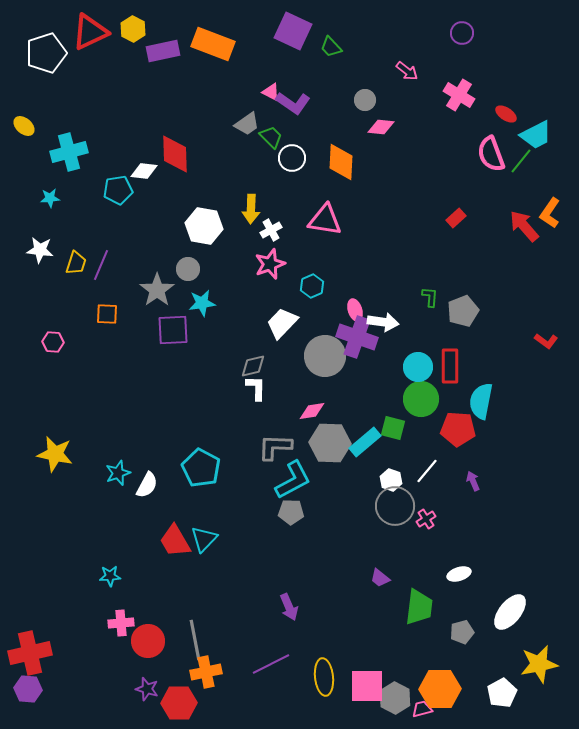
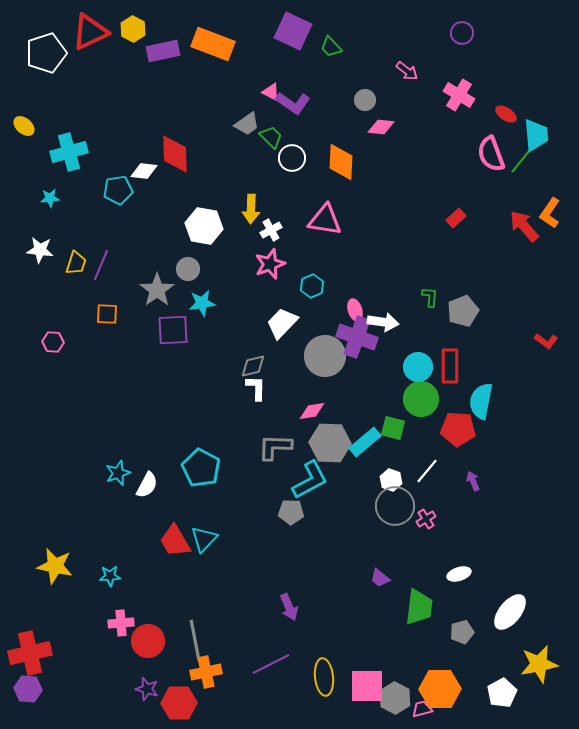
cyan trapezoid at (536, 135): rotated 68 degrees counterclockwise
yellow star at (55, 454): moved 112 px down
cyan L-shape at (293, 480): moved 17 px right
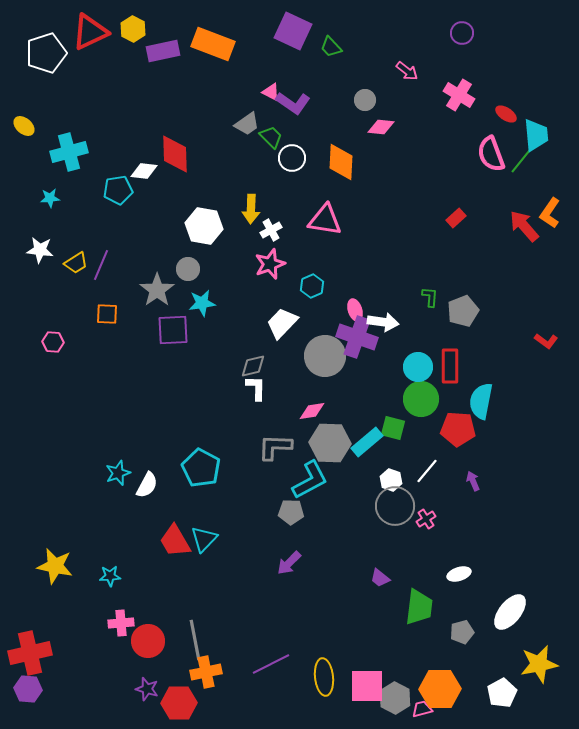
yellow trapezoid at (76, 263): rotated 40 degrees clockwise
cyan rectangle at (365, 442): moved 2 px right
purple arrow at (289, 607): moved 44 px up; rotated 68 degrees clockwise
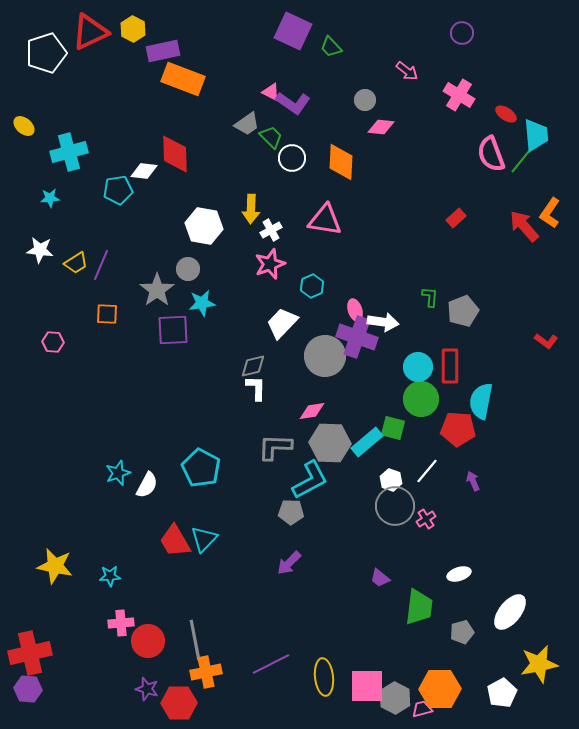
orange rectangle at (213, 44): moved 30 px left, 35 px down
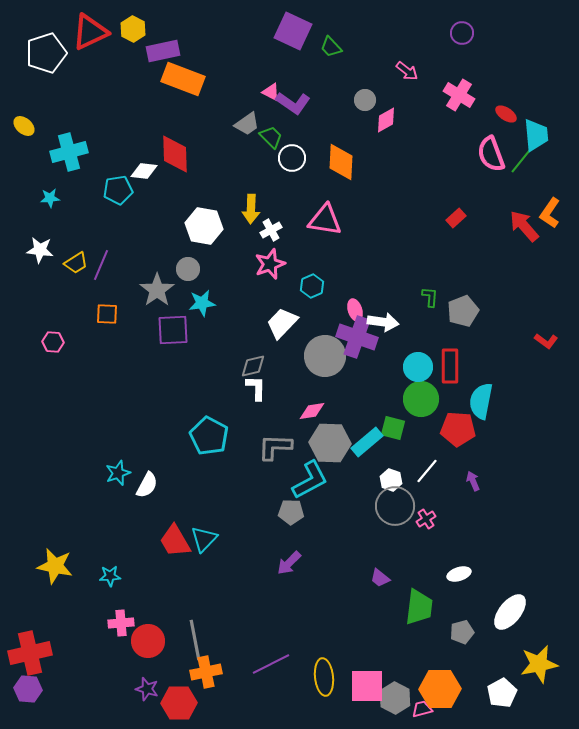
pink diamond at (381, 127): moved 5 px right, 7 px up; rotated 36 degrees counterclockwise
cyan pentagon at (201, 468): moved 8 px right, 32 px up
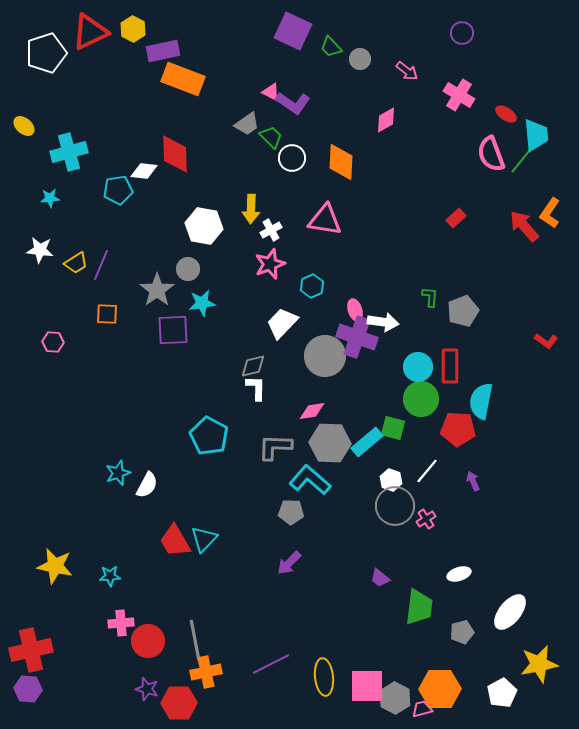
gray circle at (365, 100): moved 5 px left, 41 px up
cyan L-shape at (310, 480): rotated 111 degrees counterclockwise
red cross at (30, 653): moved 1 px right, 3 px up
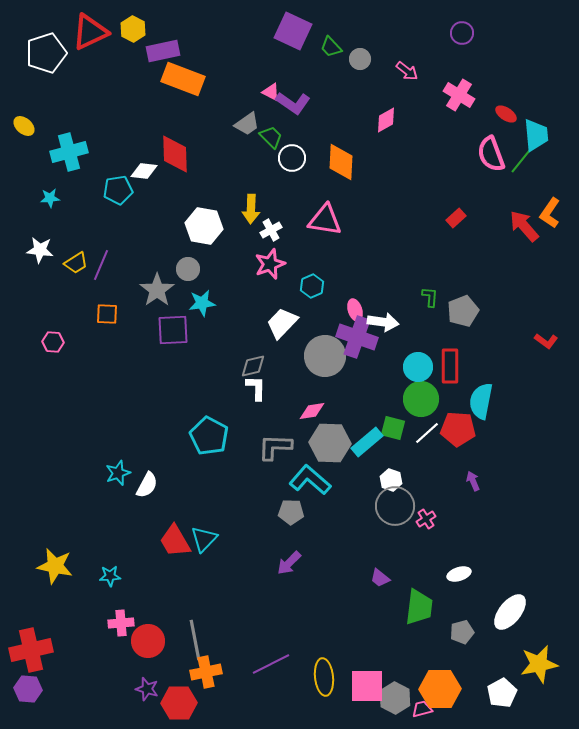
white line at (427, 471): moved 38 px up; rotated 8 degrees clockwise
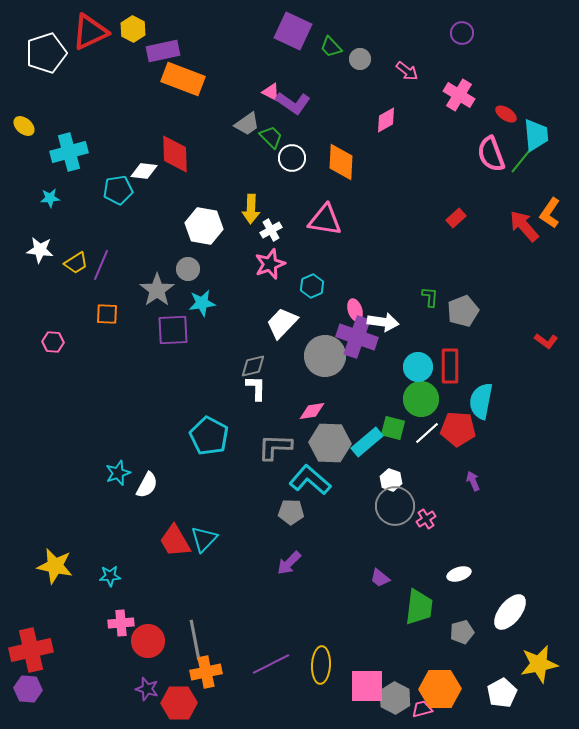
yellow ellipse at (324, 677): moved 3 px left, 12 px up; rotated 9 degrees clockwise
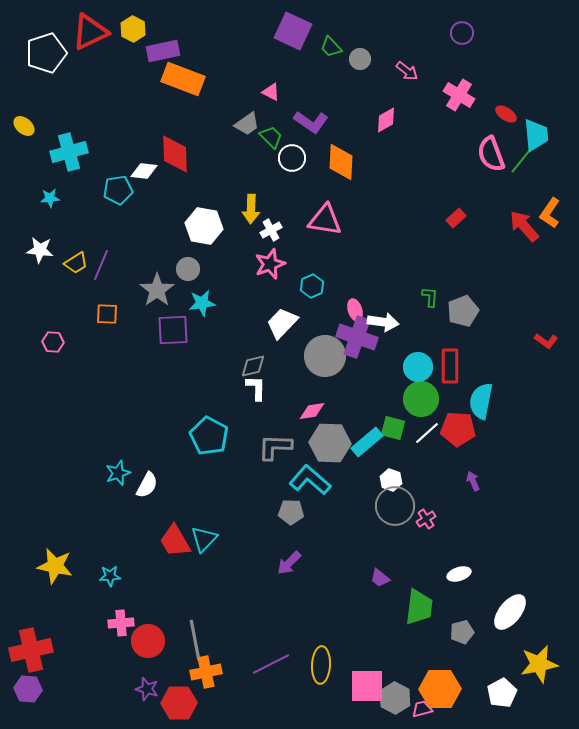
purple L-shape at (293, 103): moved 18 px right, 19 px down
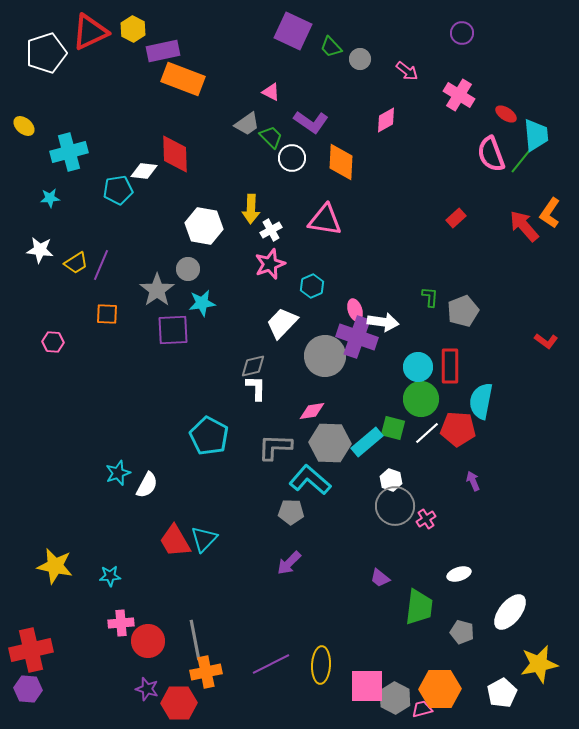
gray pentagon at (462, 632): rotated 30 degrees clockwise
